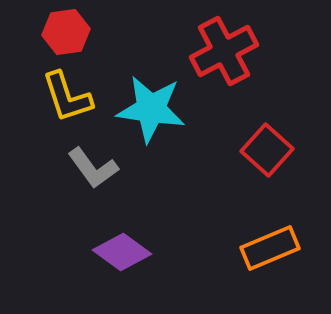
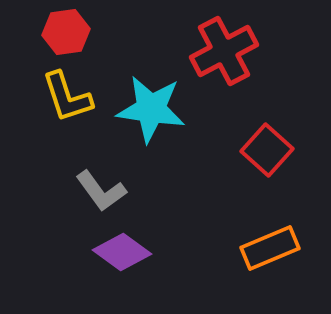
gray L-shape: moved 8 px right, 23 px down
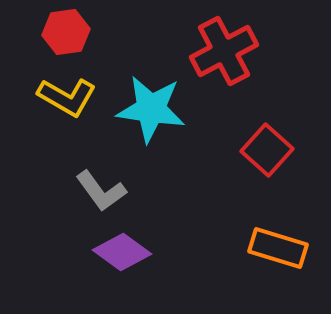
yellow L-shape: rotated 42 degrees counterclockwise
orange rectangle: moved 8 px right; rotated 40 degrees clockwise
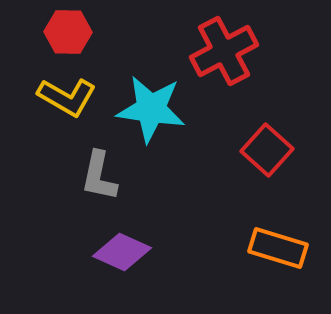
red hexagon: moved 2 px right; rotated 9 degrees clockwise
gray L-shape: moved 2 px left, 15 px up; rotated 48 degrees clockwise
purple diamond: rotated 12 degrees counterclockwise
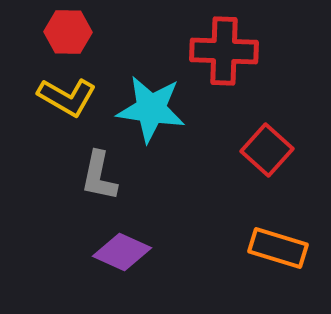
red cross: rotated 30 degrees clockwise
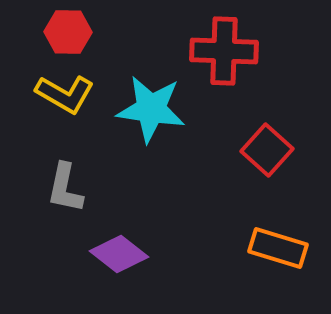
yellow L-shape: moved 2 px left, 3 px up
gray L-shape: moved 34 px left, 12 px down
purple diamond: moved 3 px left, 2 px down; rotated 14 degrees clockwise
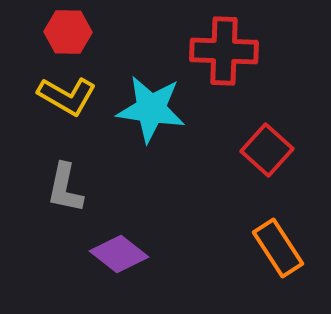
yellow L-shape: moved 2 px right, 2 px down
orange rectangle: rotated 40 degrees clockwise
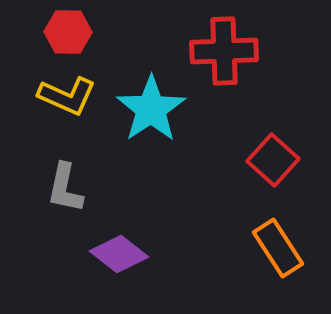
red cross: rotated 4 degrees counterclockwise
yellow L-shape: rotated 6 degrees counterclockwise
cyan star: rotated 30 degrees clockwise
red square: moved 6 px right, 10 px down
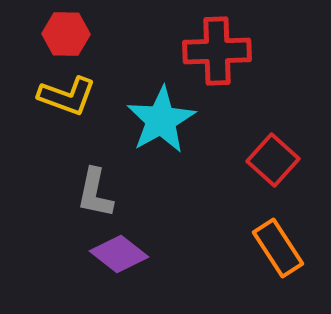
red hexagon: moved 2 px left, 2 px down
red cross: moved 7 px left
yellow L-shape: rotated 4 degrees counterclockwise
cyan star: moved 10 px right, 11 px down; rotated 4 degrees clockwise
gray L-shape: moved 30 px right, 5 px down
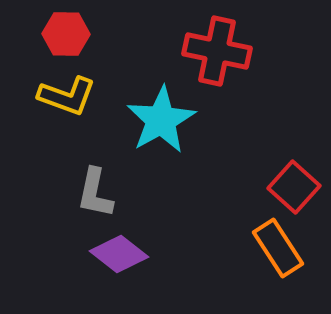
red cross: rotated 14 degrees clockwise
red square: moved 21 px right, 27 px down
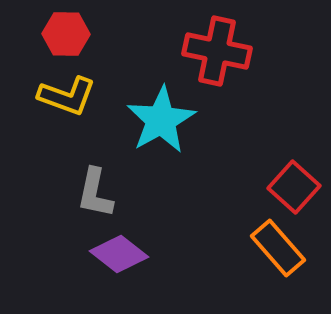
orange rectangle: rotated 8 degrees counterclockwise
